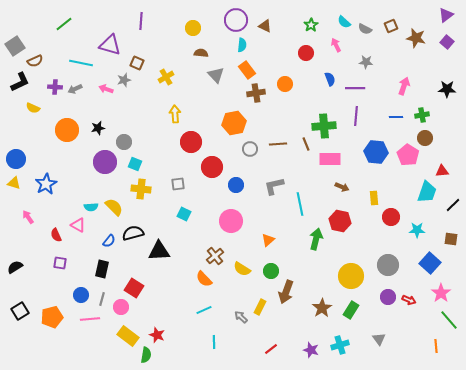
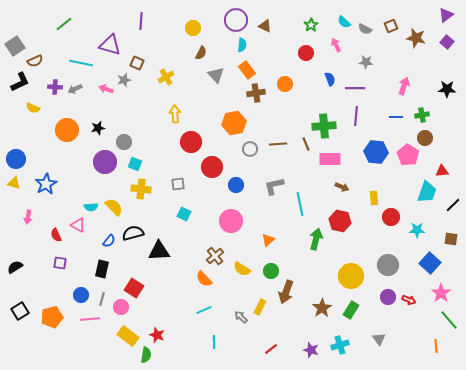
brown semicircle at (201, 53): rotated 112 degrees clockwise
pink arrow at (28, 217): rotated 136 degrees counterclockwise
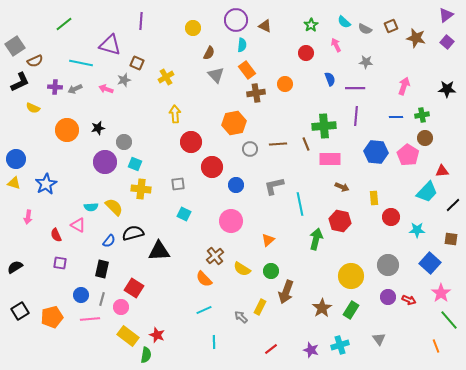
brown semicircle at (201, 53): moved 8 px right
cyan trapezoid at (427, 192): rotated 25 degrees clockwise
orange line at (436, 346): rotated 16 degrees counterclockwise
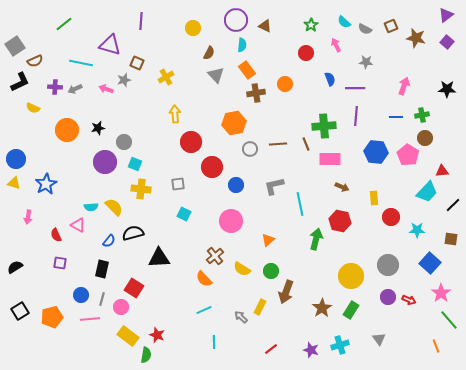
black triangle at (159, 251): moved 7 px down
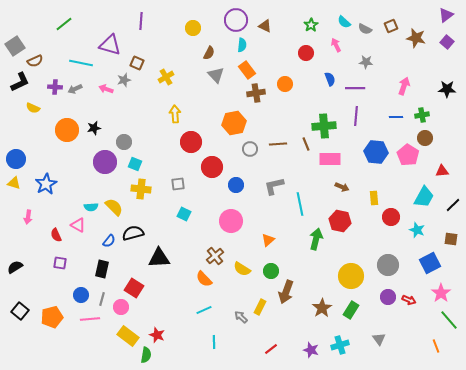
black star at (98, 128): moved 4 px left
cyan trapezoid at (427, 192): moved 3 px left, 5 px down; rotated 15 degrees counterclockwise
cyan star at (417, 230): rotated 21 degrees clockwise
blue square at (430, 263): rotated 20 degrees clockwise
black square at (20, 311): rotated 18 degrees counterclockwise
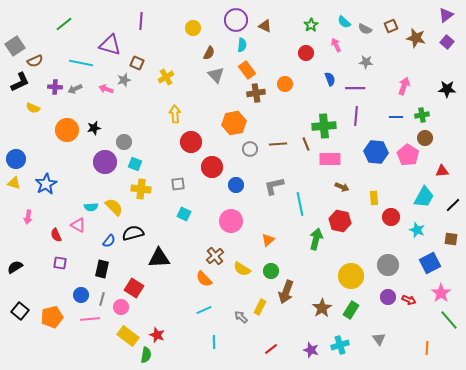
orange line at (436, 346): moved 9 px left, 2 px down; rotated 24 degrees clockwise
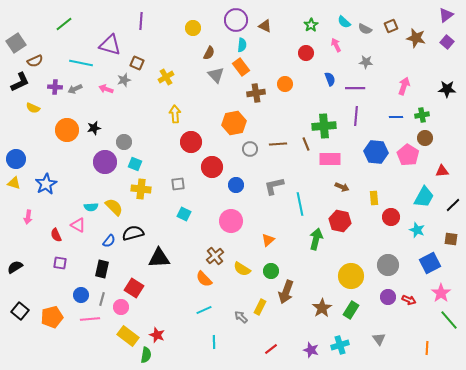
gray square at (15, 46): moved 1 px right, 3 px up
orange rectangle at (247, 70): moved 6 px left, 3 px up
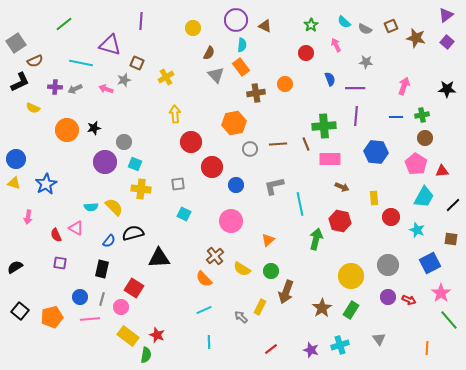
pink pentagon at (408, 155): moved 8 px right, 9 px down
pink triangle at (78, 225): moved 2 px left, 3 px down
blue circle at (81, 295): moved 1 px left, 2 px down
cyan line at (214, 342): moved 5 px left
